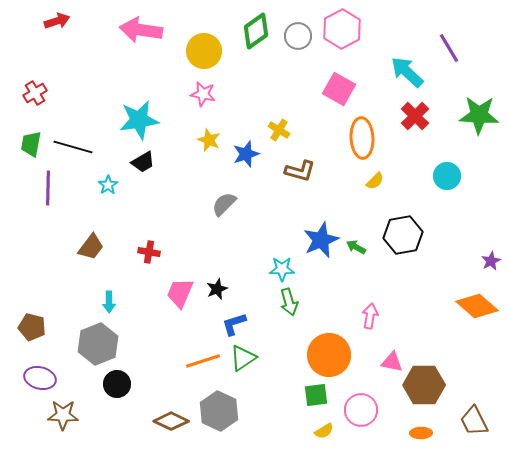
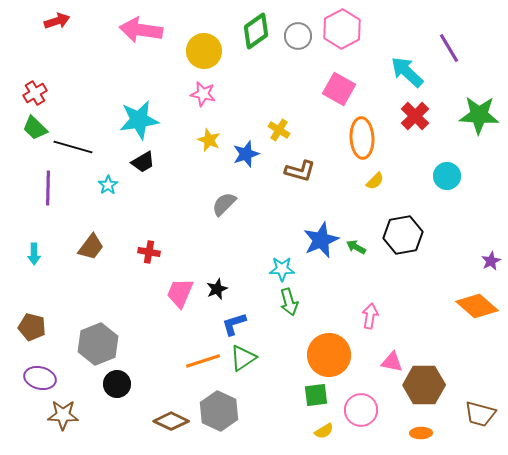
green trapezoid at (31, 144): moved 4 px right, 16 px up; rotated 56 degrees counterclockwise
cyan arrow at (109, 302): moved 75 px left, 48 px up
brown trapezoid at (474, 421): moved 6 px right, 7 px up; rotated 48 degrees counterclockwise
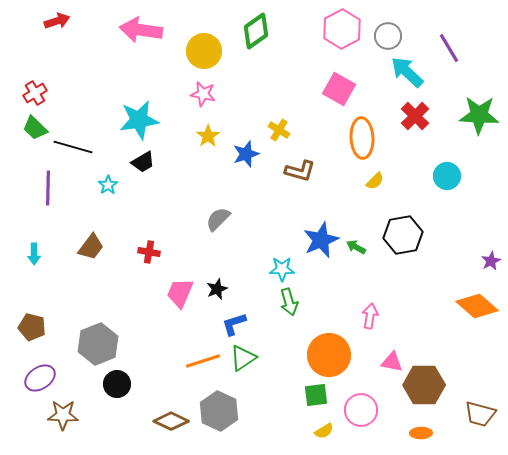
gray circle at (298, 36): moved 90 px right
yellow star at (209, 140): moved 1 px left, 4 px up; rotated 15 degrees clockwise
gray semicircle at (224, 204): moved 6 px left, 15 px down
purple ellipse at (40, 378): rotated 48 degrees counterclockwise
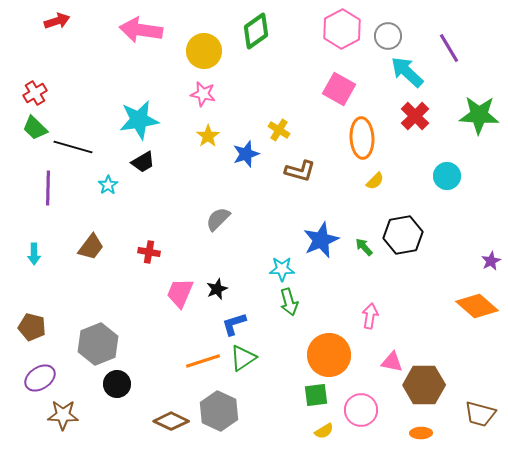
green arrow at (356, 247): moved 8 px right; rotated 18 degrees clockwise
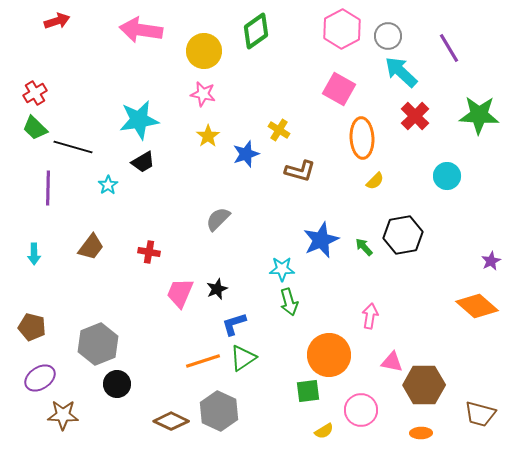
cyan arrow at (407, 72): moved 6 px left
green square at (316, 395): moved 8 px left, 4 px up
